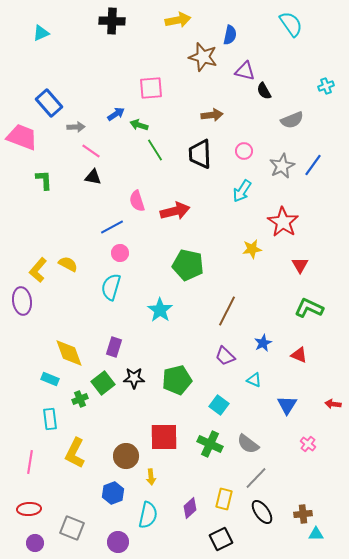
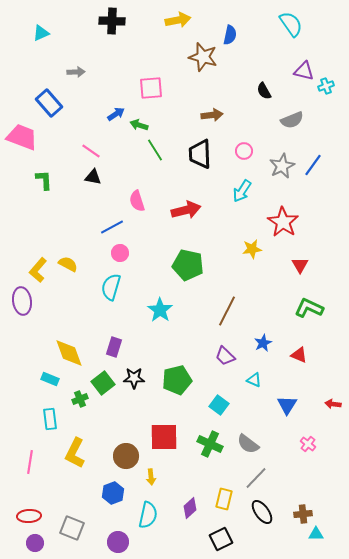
purple triangle at (245, 71): moved 59 px right
gray arrow at (76, 127): moved 55 px up
red arrow at (175, 211): moved 11 px right, 1 px up
red ellipse at (29, 509): moved 7 px down
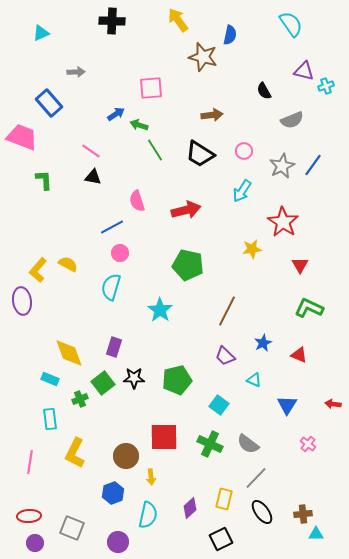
yellow arrow at (178, 20): rotated 115 degrees counterclockwise
black trapezoid at (200, 154): rotated 56 degrees counterclockwise
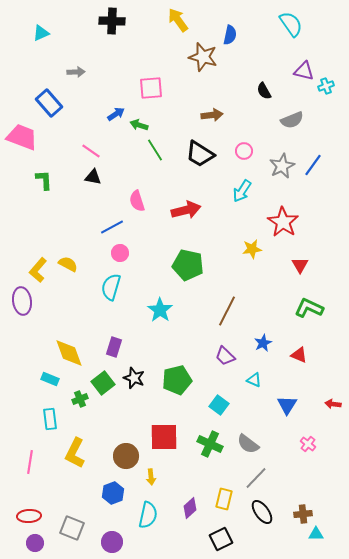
black star at (134, 378): rotated 20 degrees clockwise
purple circle at (118, 542): moved 6 px left
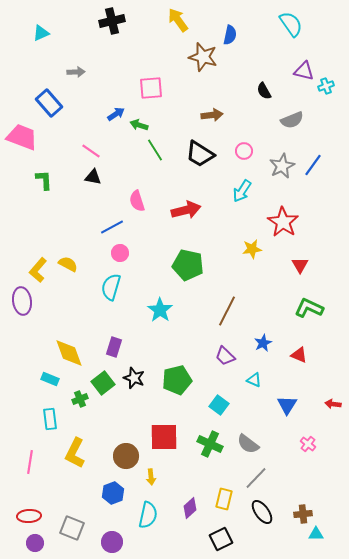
black cross at (112, 21): rotated 15 degrees counterclockwise
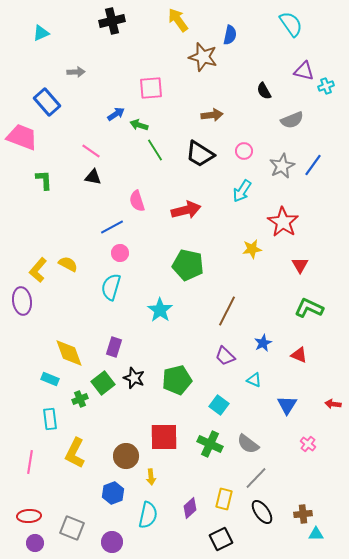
blue rectangle at (49, 103): moved 2 px left, 1 px up
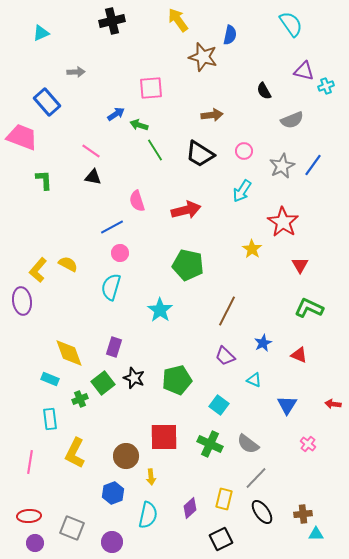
yellow star at (252, 249): rotated 30 degrees counterclockwise
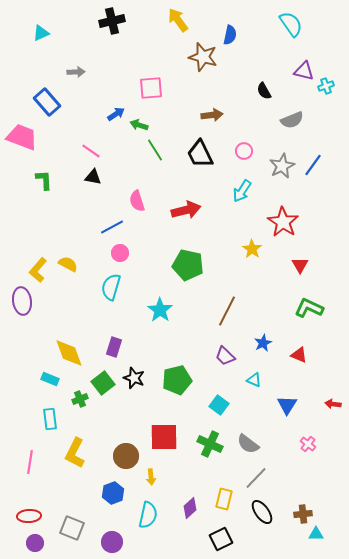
black trapezoid at (200, 154): rotated 32 degrees clockwise
